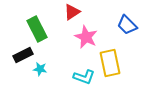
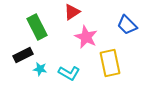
green rectangle: moved 2 px up
cyan L-shape: moved 15 px left, 4 px up; rotated 10 degrees clockwise
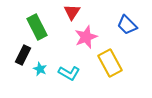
red triangle: rotated 24 degrees counterclockwise
pink star: rotated 25 degrees clockwise
black rectangle: rotated 36 degrees counterclockwise
yellow rectangle: rotated 16 degrees counterclockwise
cyan star: rotated 16 degrees clockwise
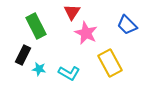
green rectangle: moved 1 px left, 1 px up
pink star: moved 4 px up; rotated 25 degrees counterclockwise
cyan star: moved 1 px left; rotated 16 degrees counterclockwise
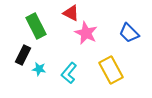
red triangle: moved 1 px left, 1 px down; rotated 36 degrees counterclockwise
blue trapezoid: moved 2 px right, 8 px down
yellow rectangle: moved 1 px right, 7 px down
cyan L-shape: rotated 100 degrees clockwise
